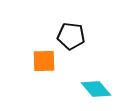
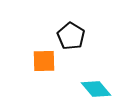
black pentagon: rotated 24 degrees clockwise
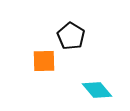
cyan diamond: moved 1 px right, 1 px down
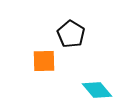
black pentagon: moved 2 px up
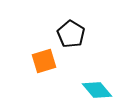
orange square: rotated 15 degrees counterclockwise
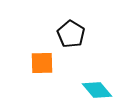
orange square: moved 2 px left, 2 px down; rotated 15 degrees clockwise
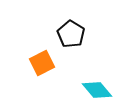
orange square: rotated 25 degrees counterclockwise
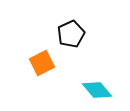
black pentagon: rotated 16 degrees clockwise
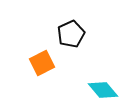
cyan diamond: moved 6 px right
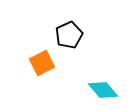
black pentagon: moved 2 px left, 1 px down
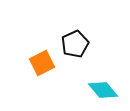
black pentagon: moved 6 px right, 9 px down
